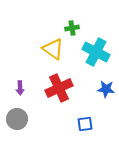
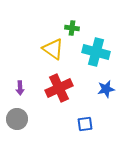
green cross: rotated 16 degrees clockwise
cyan cross: rotated 12 degrees counterclockwise
blue star: rotated 18 degrees counterclockwise
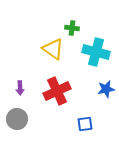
red cross: moved 2 px left, 3 px down
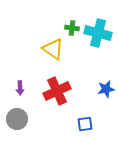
cyan cross: moved 2 px right, 19 px up
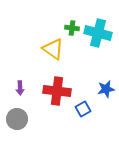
red cross: rotated 32 degrees clockwise
blue square: moved 2 px left, 15 px up; rotated 21 degrees counterclockwise
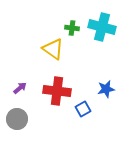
cyan cross: moved 4 px right, 6 px up
purple arrow: rotated 128 degrees counterclockwise
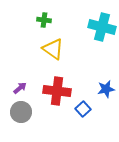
green cross: moved 28 px left, 8 px up
blue square: rotated 14 degrees counterclockwise
gray circle: moved 4 px right, 7 px up
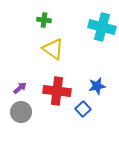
blue star: moved 9 px left, 3 px up
